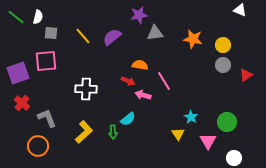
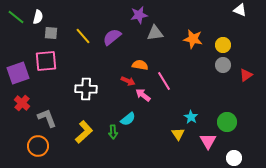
pink arrow: rotated 21 degrees clockwise
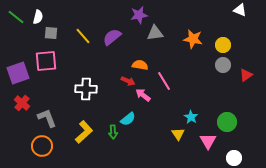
orange circle: moved 4 px right
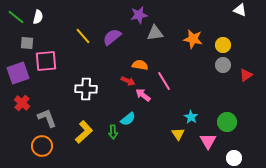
gray square: moved 24 px left, 10 px down
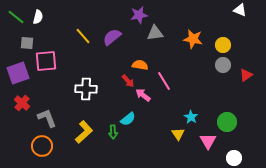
red arrow: rotated 24 degrees clockwise
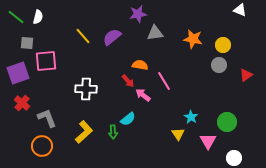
purple star: moved 1 px left, 1 px up
gray circle: moved 4 px left
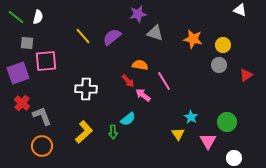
gray triangle: rotated 24 degrees clockwise
gray L-shape: moved 5 px left, 2 px up
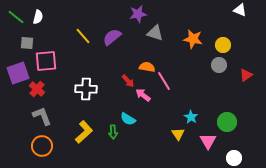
orange semicircle: moved 7 px right, 2 px down
red cross: moved 15 px right, 14 px up
cyan semicircle: rotated 70 degrees clockwise
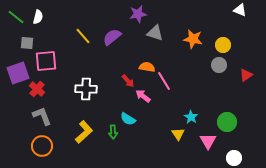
pink arrow: moved 1 px down
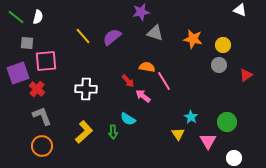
purple star: moved 3 px right, 2 px up
